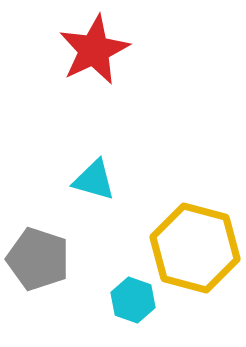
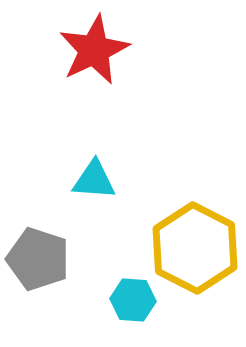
cyan triangle: rotated 12 degrees counterclockwise
yellow hexagon: rotated 12 degrees clockwise
cyan hexagon: rotated 15 degrees counterclockwise
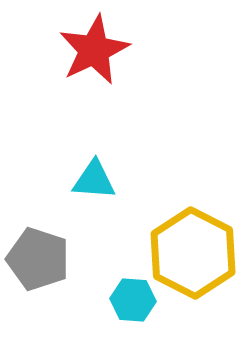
yellow hexagon: moved 2 px left, 5 px down
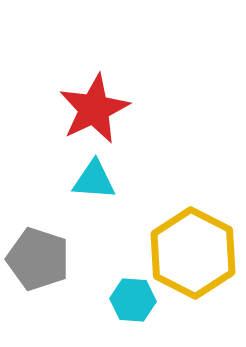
red star: moved 59 px down
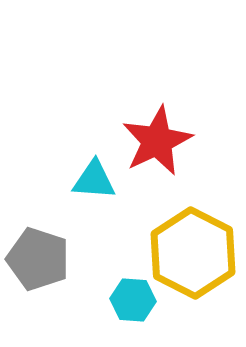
red star: moved 63 px right, 32 px down
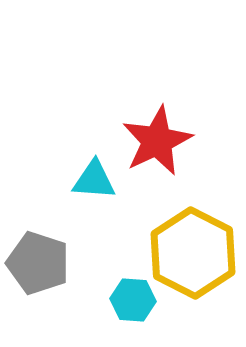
gray pentagon: moved 4 px down
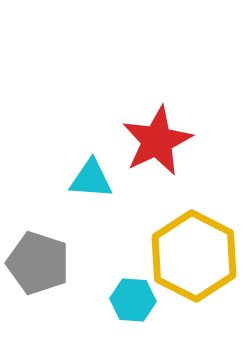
cyan triangle: moved 3 px left, 1 px up
yellow hexagon: moved 1 px right, 3 px down
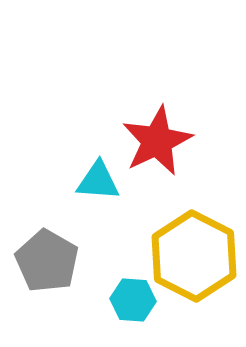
cyan triangle: moved 7 px right, 2 px down
gray pentagon: moved 9 px right, 2 px up; rotated 12 degrees clockwise
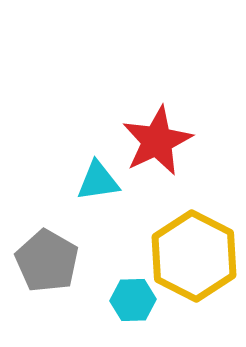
cyan triangle: rotated 12 degrees counterclockwise
cyan hexagon: rotated 6 degrees counterclockwise
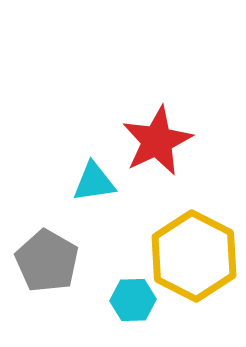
cyan triangle: moved 4 px left, 1 px down
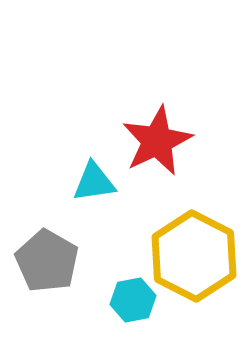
cyan hexagon: rotated 9 degrees counterclockwise
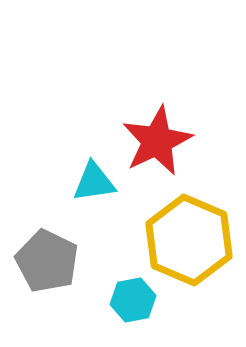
yellow hexagon: moved 5 px left, 16 px up; rotated 4 degrees counterclockwise
gray pentagon: rotated 4 degrees counterclockwise
